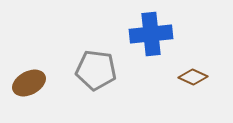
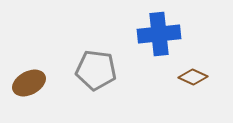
blue cross: moved 8 px right
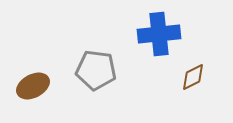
brown diamond: rotated 52 degrees counterclockwise
brown ellipse: moved 4 px right, 3 px down
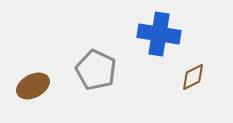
blue cross: rotated 15 degrees clockwise
gray pentagon: rotated 18 degrees clockwise
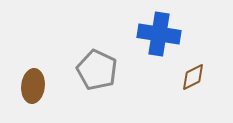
gray pentagon: moved 1 px right
brown ellipse: rotated 56 degrees counterclockwise
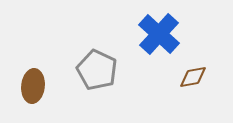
blue cross: rotated 33 degrees clockwise
brown diamond: rotated 16 degrees clockwise
